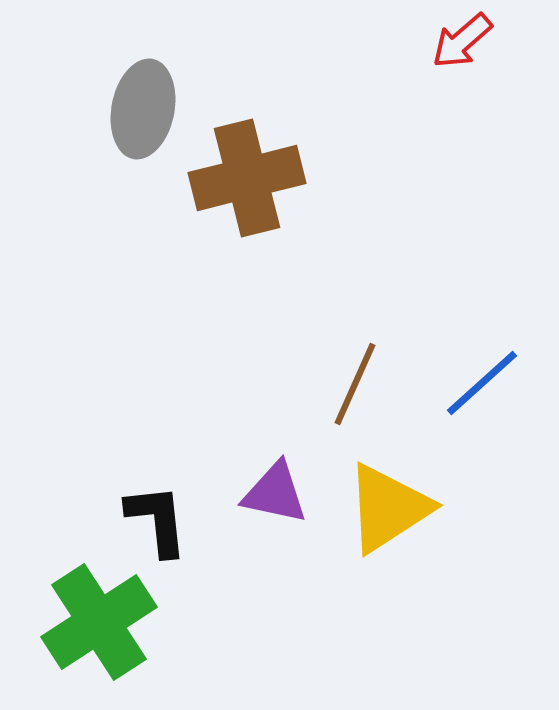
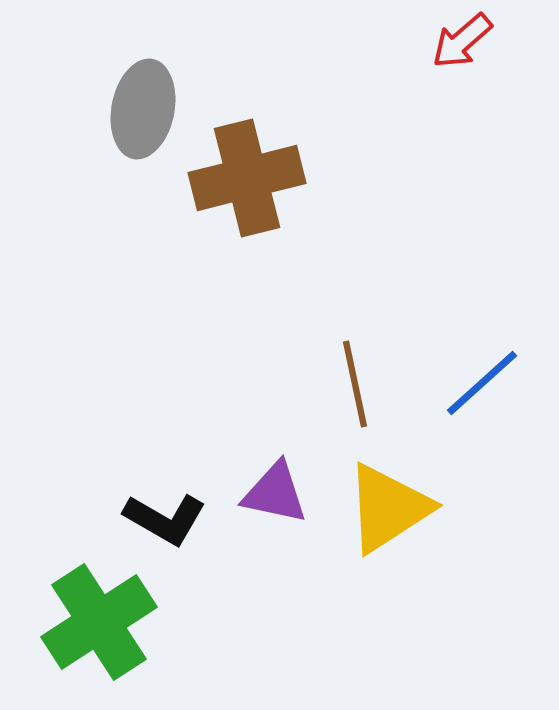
brown line: rotated 36 degrees counterclockwise
black L-shape: moved 8 px right, 1 px up; rotated 126 degrees clockwise
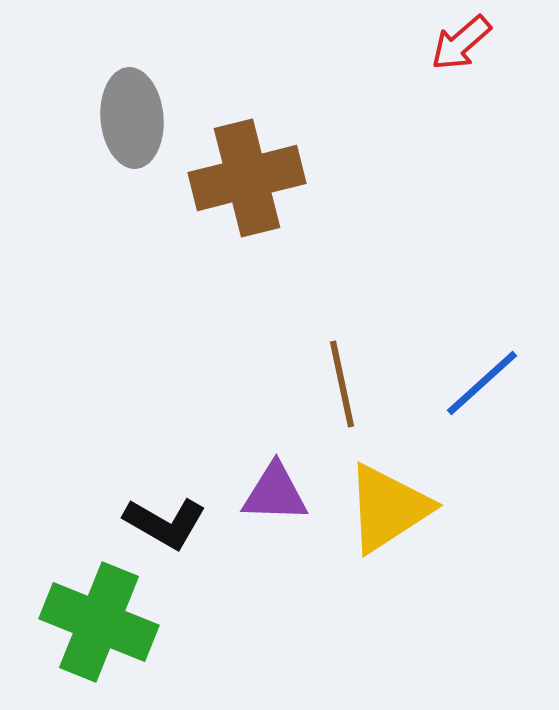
red arrow: moved 1 px left, 2 px down
gray ellipse: moved 11 px left, 9 px down; rotated 16 degrees counterclockwise
brown line: moved 13 px left
purple triangle: rotated 10 degrees counterclockwise
black L-shape: moved 4 px down
green cross: rotated 35 degrees counterclockwise
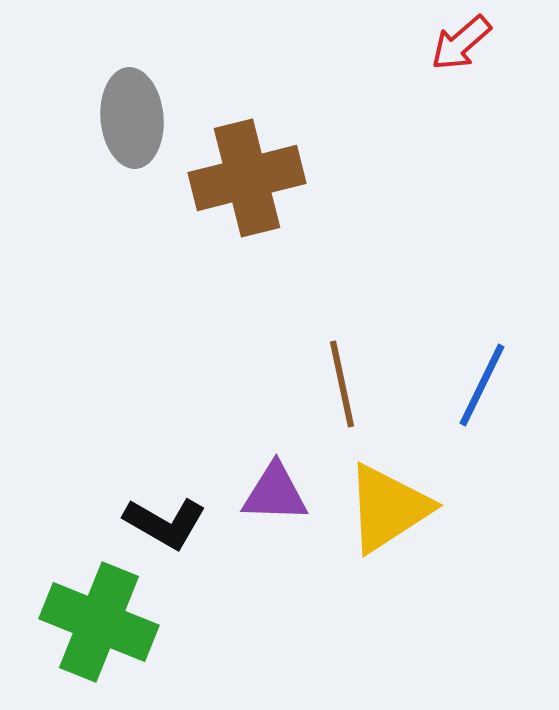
blue line: moved 2 px down; rotated 22 degrees counterclockwise
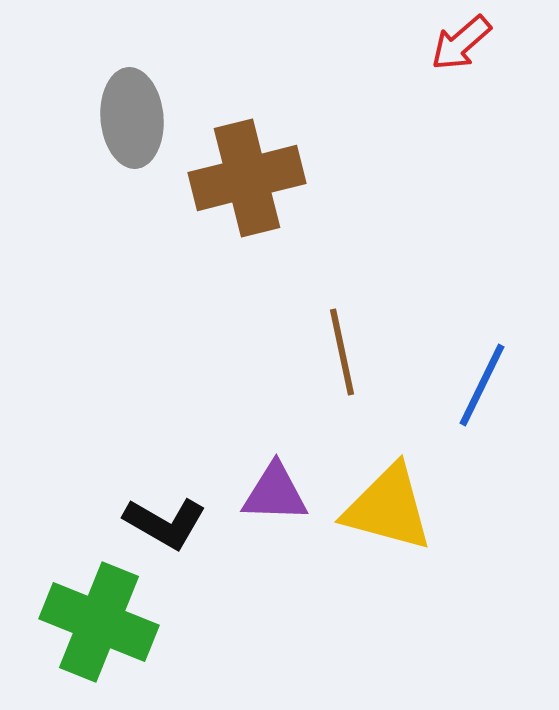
brown line: moved 32 px up
yellow triangle: rotated 48 degrees clockwise
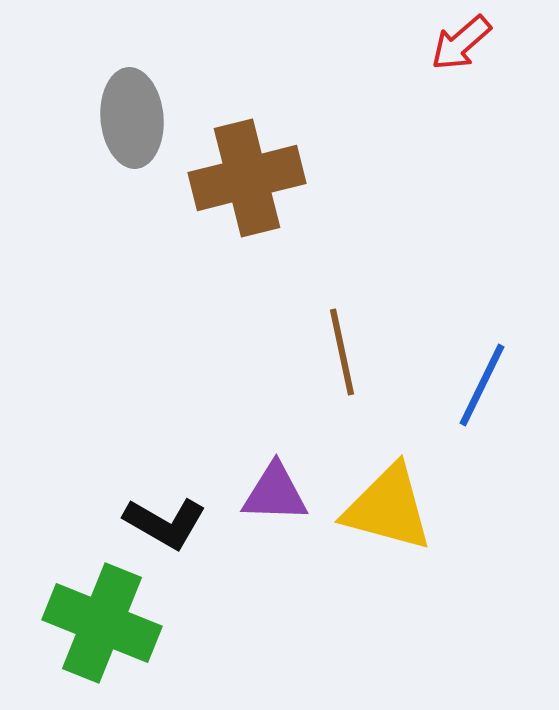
green cross: moved 3 px right, 1 px down
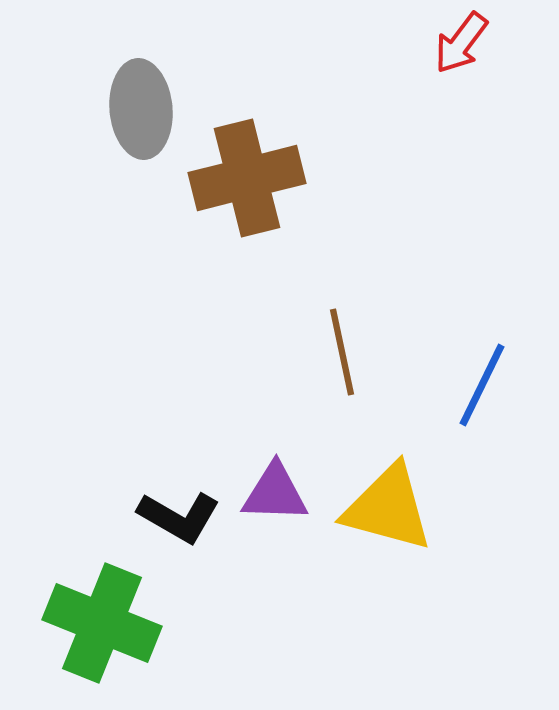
red arrow: rotated 12 degrees counterclockwise
gray ellipse: moved 9 px right, 9 px up
black L-shape: moved 14 px right, 6 px up
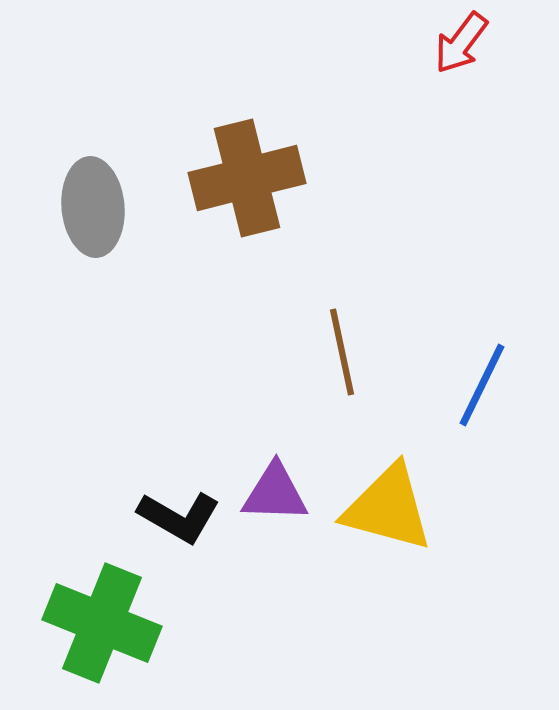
gray ellipse: moved 48 px left, 98 px down
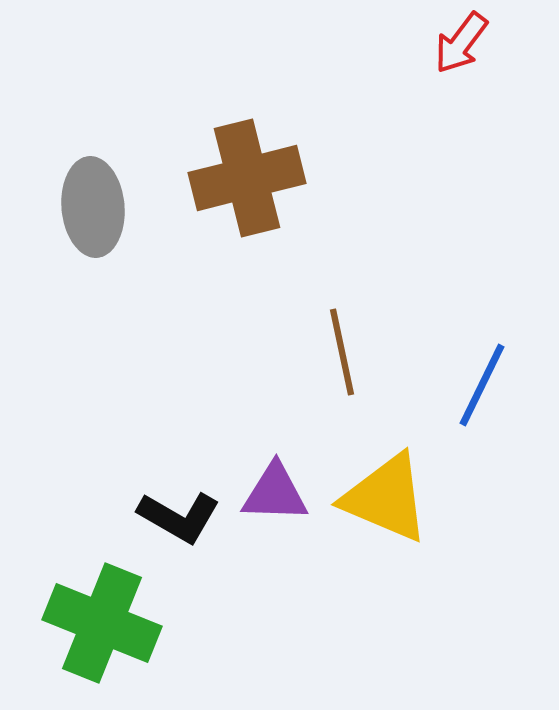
yellow triangle: moved 2 px left, 10 px up; rotated 8 degrees clockwise
